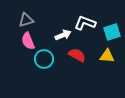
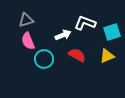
yellow triangle: rotated 28 degrees counterclockwise
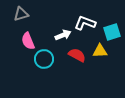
gray triangle: moved 5 px left, 6 px up
yellow triangle: moved 7 px left, 5 px up; rotated 21 degrees clockwise
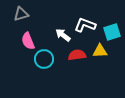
white L-shape: moved 2 px down
white arrow: rotated 119 degrees counterclockwise
red semicircle: rotated 36 degrees counterclockwise
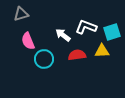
white L-shape: moved 1 px right, 2 px down
yellow triangle: moved 2 px right
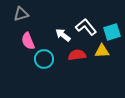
white L-shape: rotated 30 degrees clockwise
